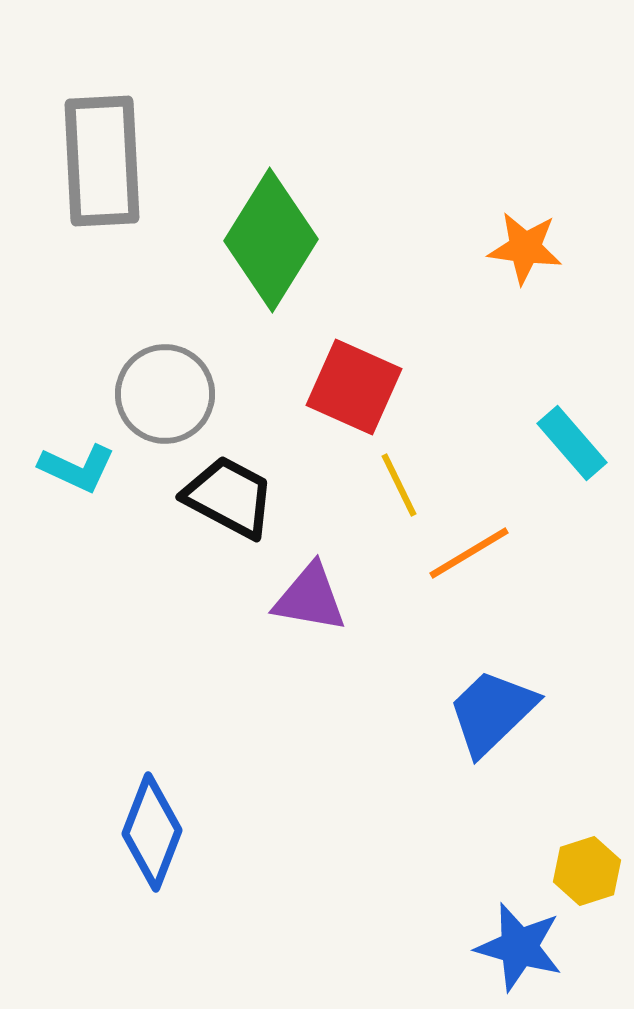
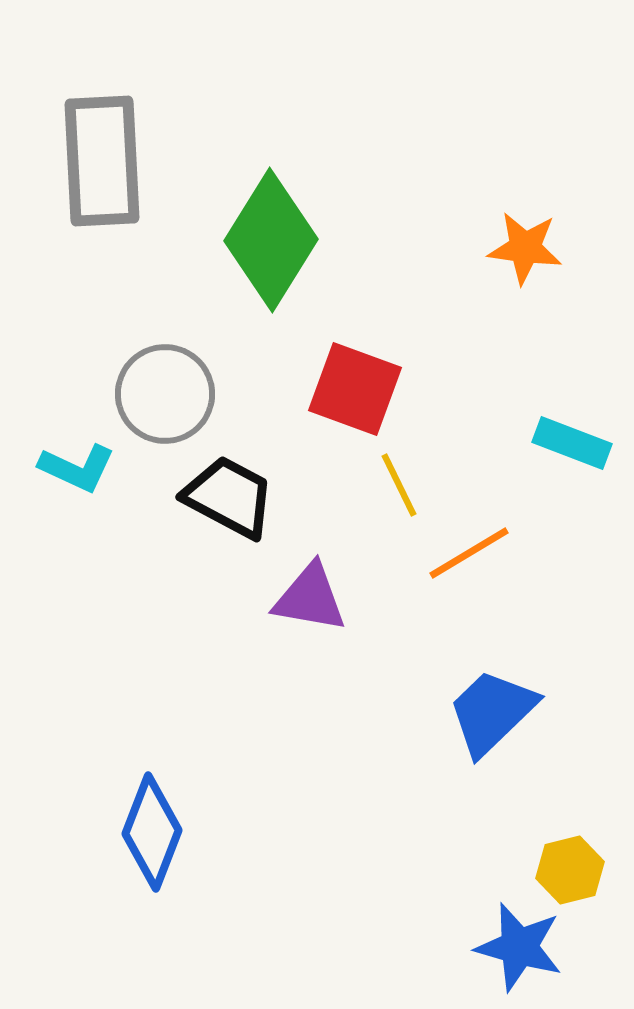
red square: moved 1 px right, 2 px down; rotated 4 degrees counterclockwise
cyan rectangle: rotated 28 degrees counterclockwise
yellow hexagon: moved 17 px left, 1 px up; rotated 4 degrees clockwise
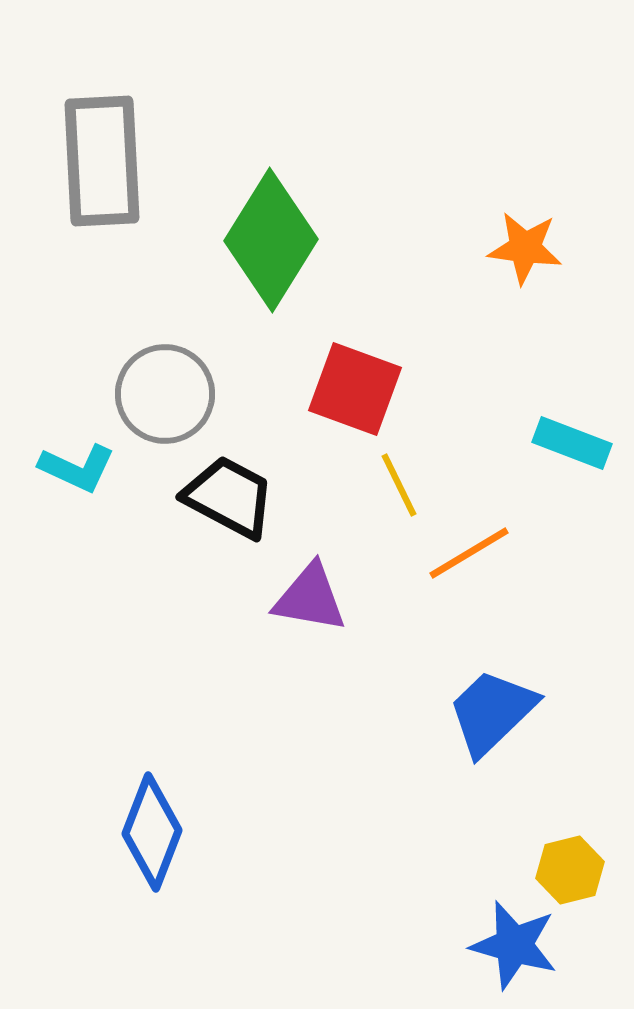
blue star: moved 5 px left, 2 px up
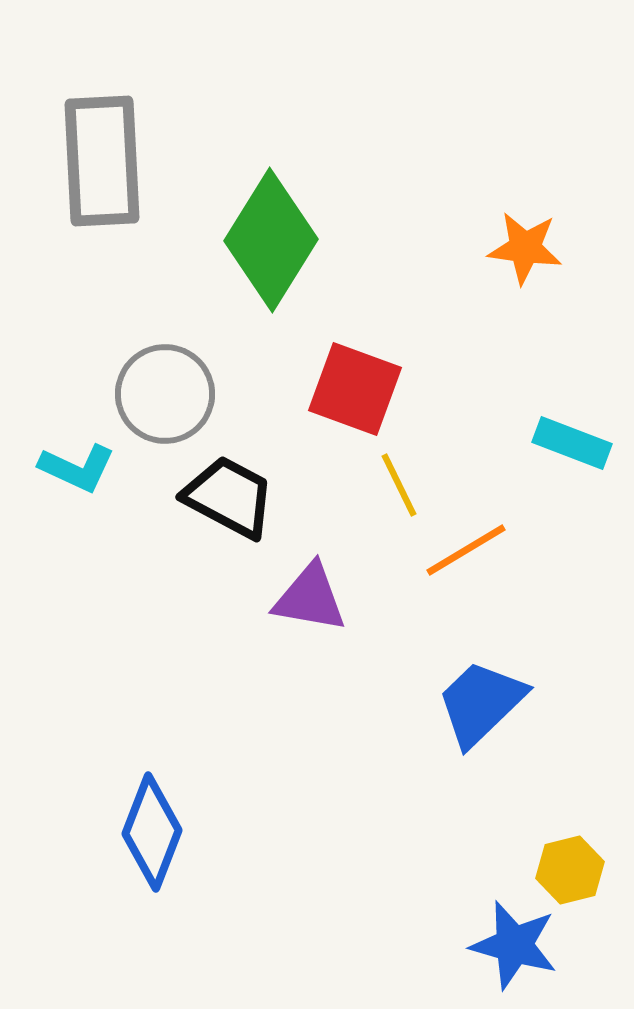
orange line: moved 3 px left, 3 px up
blue trapezoid: moved 11 px left, 9 px up
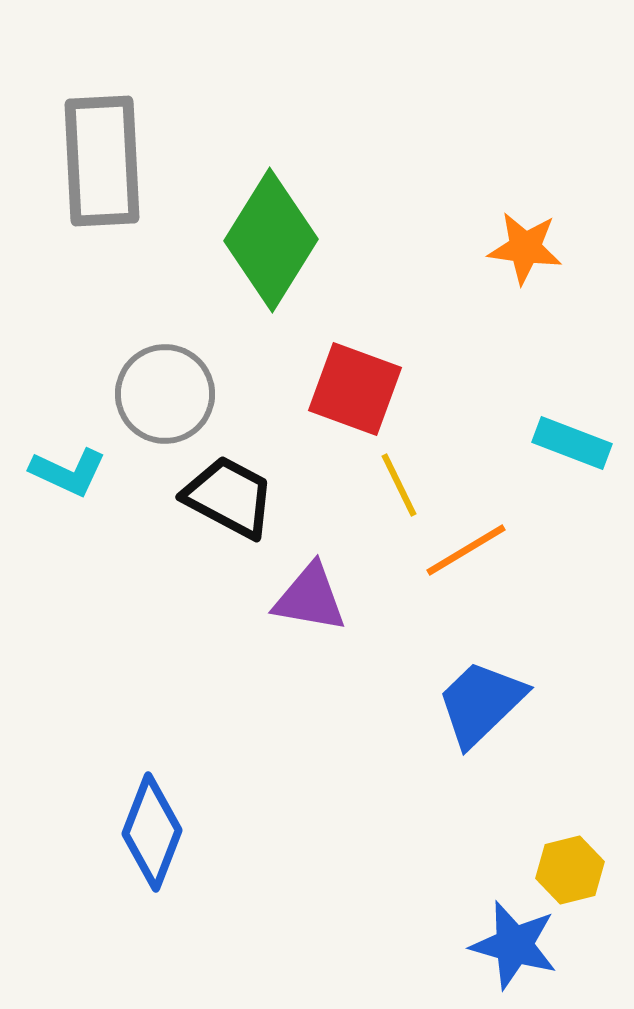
cyan L-shape: moved 9 px left, 4 px down
